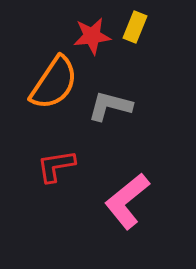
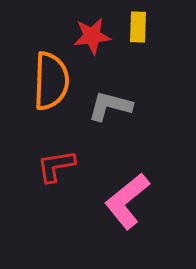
yellow rectangle: moved 3 px right; rotated 20 degrees counterclockwise
orange semicircle: moved 3 px left, 2 px up; rotated 32 degrees counterclockwise
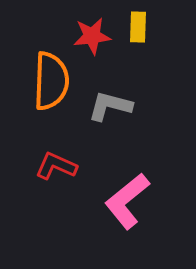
red L-shape: rotated 33 degrees clockwise
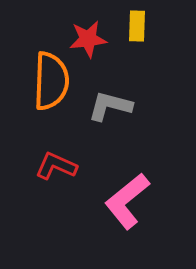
yellow rectangle: moved 1 px left, 1 px up
red star: moved 4 px left, 3 px down
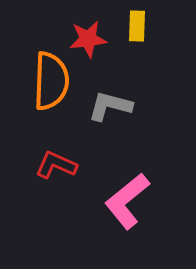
red L-shape: moved 1 px up
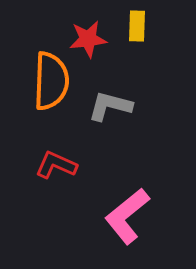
pink L-shape: moved 15 px down
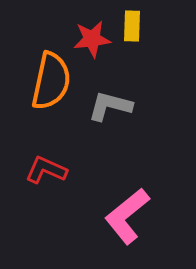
yellow rectangle: moved 5 px left
red star: moved 4 px right
orange semicircle: rotated 10 degrees clockwise
red L-shape: moved 10 px left, 5 px down
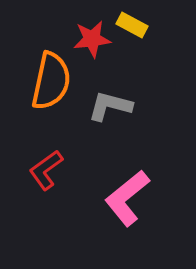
yellow rectangle: moved 1 px up; rotated 64 degrees counterclockwise
red L-shape: rotated 60 degrees counterclockwise
pink L-shape: moved 18 px up
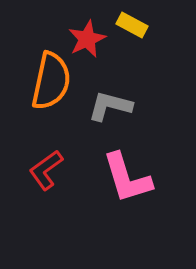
red star: moved 5 px left; rotated 18 degrees counterclockwise
pink L-shape: moved 20 px up; rotated 68 degrees counterclockwise
